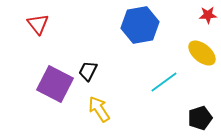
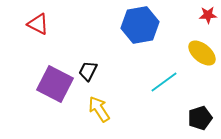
red triangle: rotated 25 degrees counterclockwise
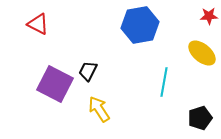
red star: moved 1 px right, 1 px down
cyan line: rotated 44 degrees counterclockwise
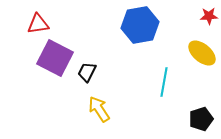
red triangle: rotated 35 degrees counterclockwise
black trapezoid: moved 1 px left, 1 px down
purple square: moved 26 px up
black pentagon: moved 1 px right, 1 px down
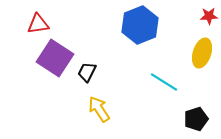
blue hexagon: rotated 12 degrees counterclockwise
yellow ellipse: rotated 68 degrees clockwise
purple square: rotated 6 degrees clockwise
cyan line: rotated 68 degrees counterclockwise
black pentagon: moved 5 px left
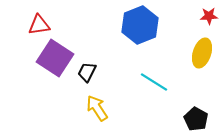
red triangle: moved 1 px right, 1 px down
cyan line: moved 10 px left
yellow arrow: moved 2 px left, 1 px up
black pentagon: rotated 25 degrees counterclockwise
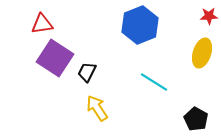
red triangle: moved 3 px right, 1 px up
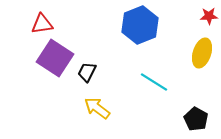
yellow arrow: rotated 20 degrees counterclockwise
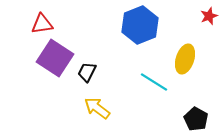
red star: rotated 18 degrees counterclockwise
yellow ellipse: moved 17 px left, 6 px down
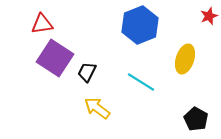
cyan line: moved 13 px left
